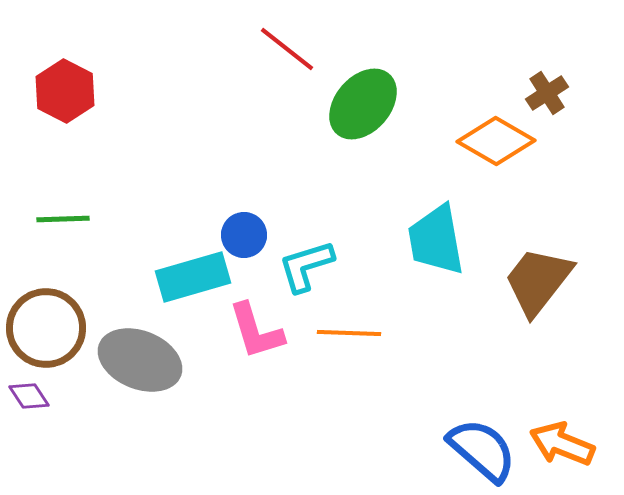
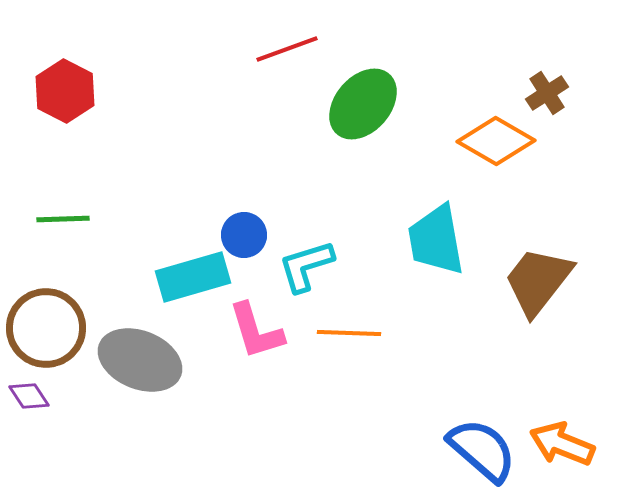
red line: rotated 58 degrees counterclockwise
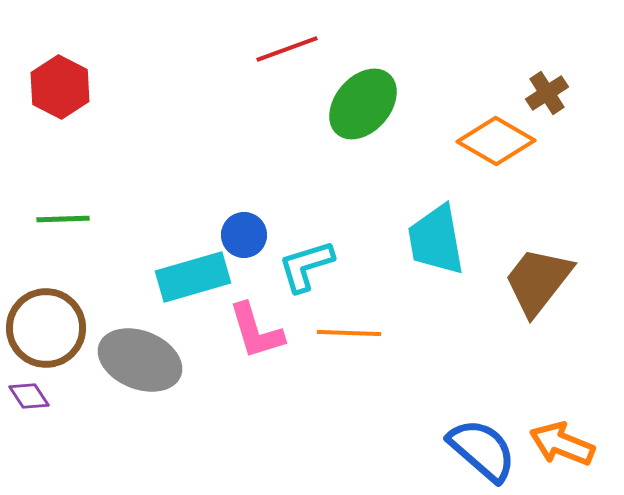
red hexagon: moved 5 px left, 4 px up
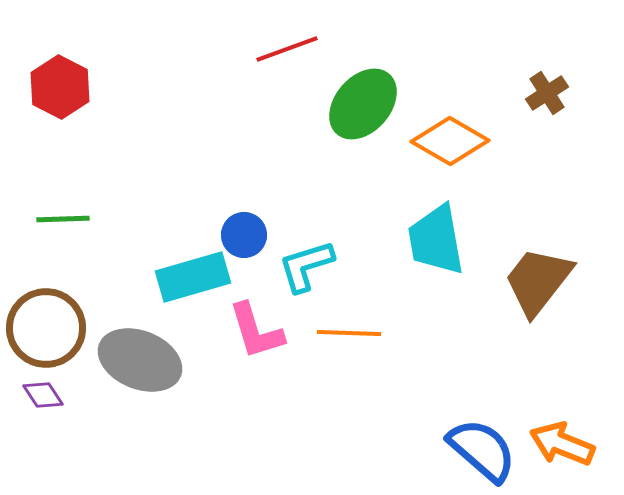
orange diamond: moved 46 px left
purple diamond: moved 14 px right, 1 px up
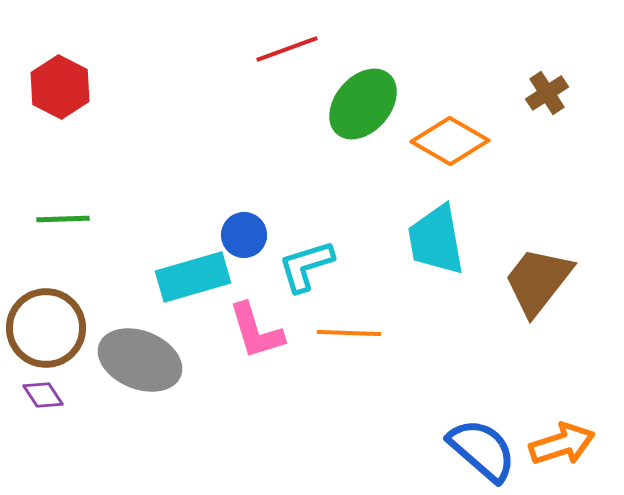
orange arrow: rotated 140 degrees clockwise
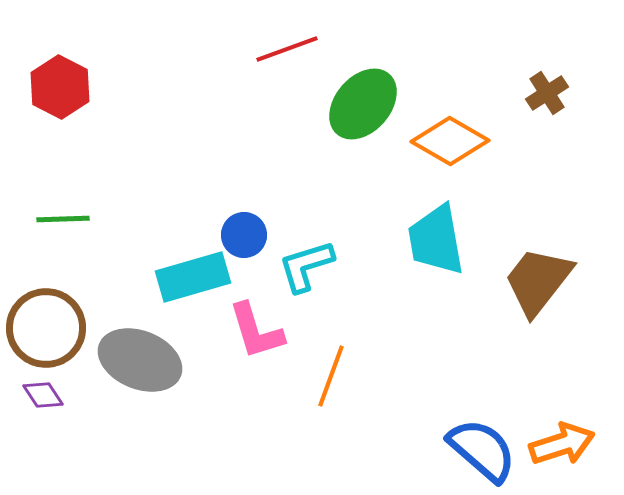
orange line: moved 18 px left, 43 px down; rotated 72 degrees counterclockwise
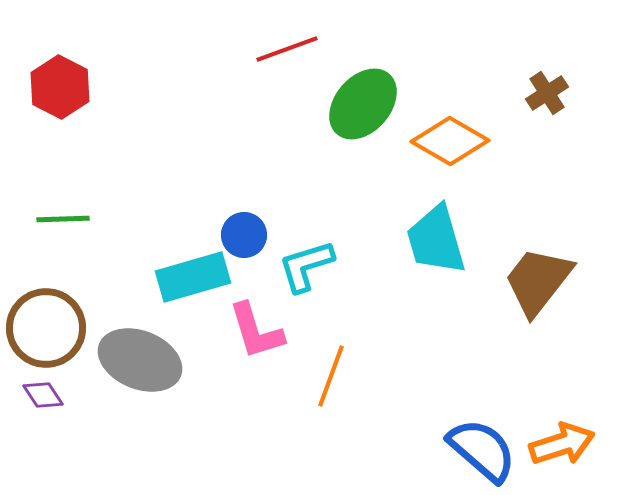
cyan trapezoid: rotated 6 degrees counterclockwise
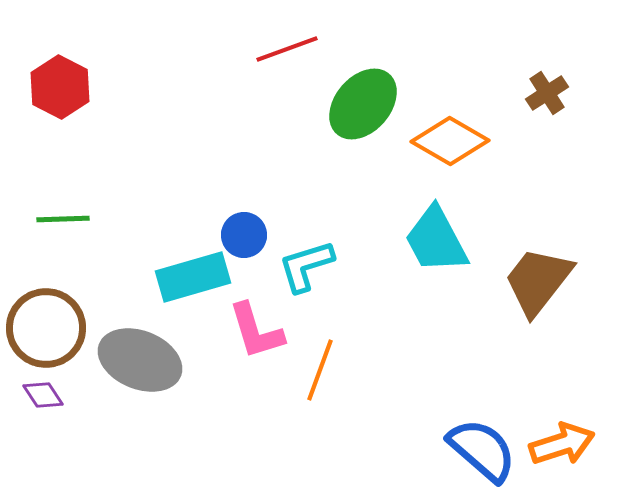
cyan trapezoid: rotated 12 degrees counterclockwise
orange line: moved 11 px left, 6 px up
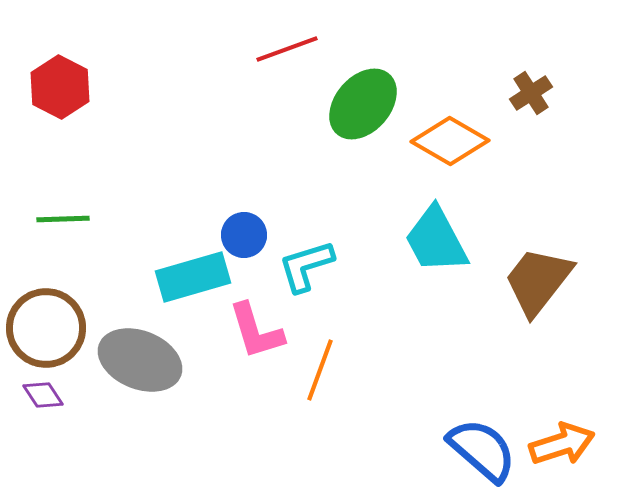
brown cross: moved 16 px left
